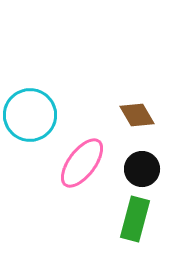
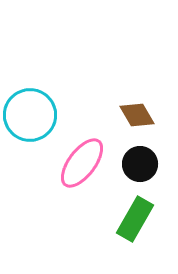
black circle: moved 2 px left, 5 px up
green rectangle: rotated 15 degrees clockwise
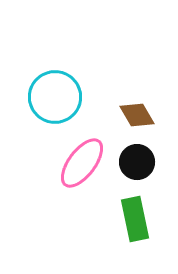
cyan circle: moved 25 px right, 18 px up
black circle: moved 3 px left, 2 px up
green rectangle: rotated 42 degrees counterclockwise
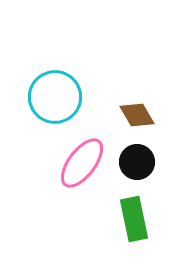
green rectangle: moved 1 px left
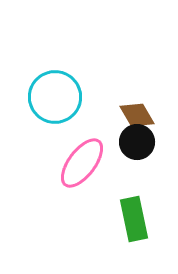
black circle: moved 20 px up
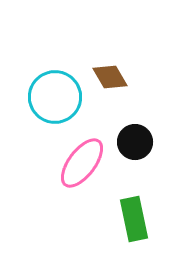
brown diamond: moved 27 px left, 38 px up
black circle: moved 2 px left
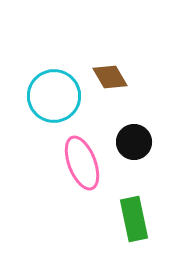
cyan circle: moved 1 px left, 1 px up
black circle: moved 1 px left
pink ellipse: rotated 58 degrees counterclockwise
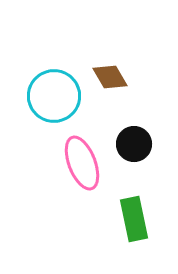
black circle: moved 2 px down
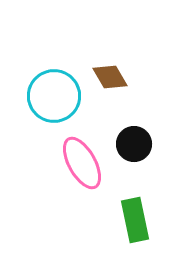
pink ellipse: rotated 8 degrees counterclockwise
green rectangle: moved 1 px right, 1 px down
